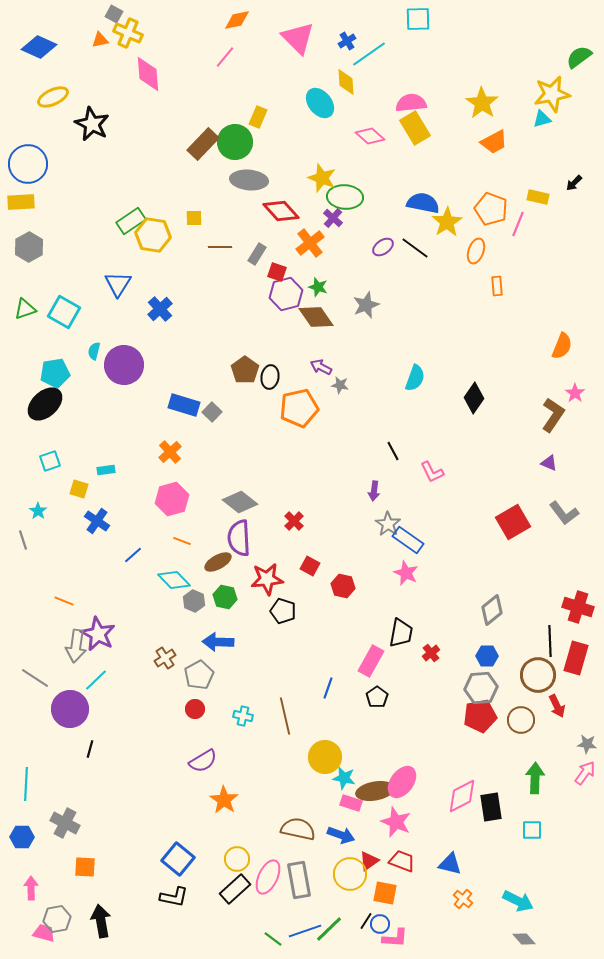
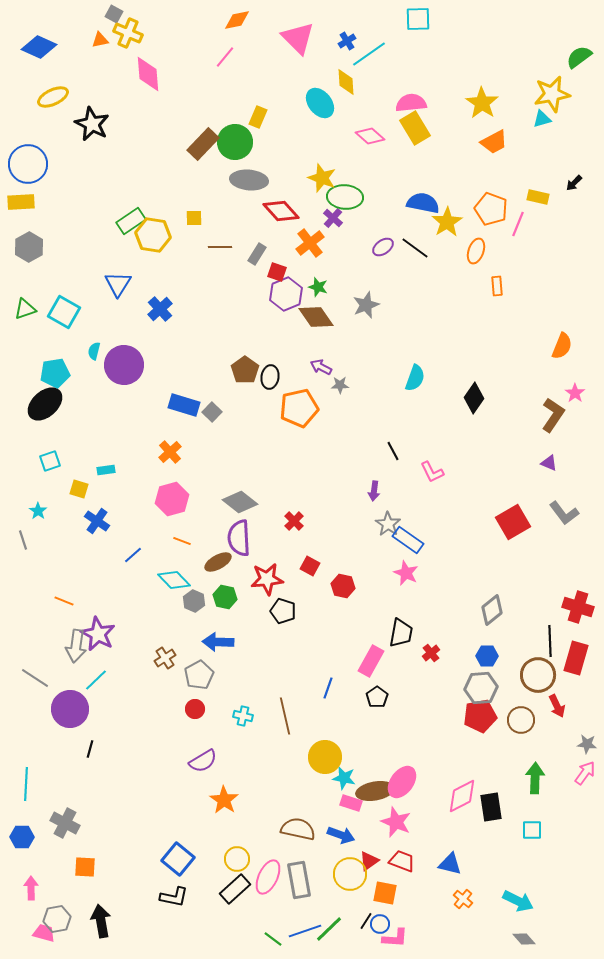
purple hexagon at (286, 294): rotated 8 degrees counterclockwise
gray star at (340, 385): rotated 12 degrees counterclockwise
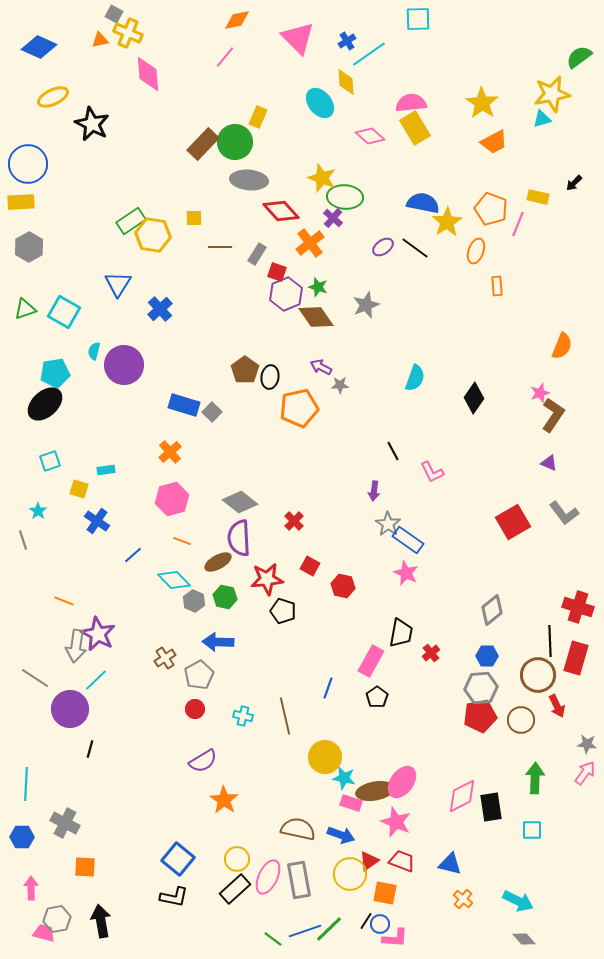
pink star at (575, 393): moved 35 px left; rotated 18 degrees clockwise
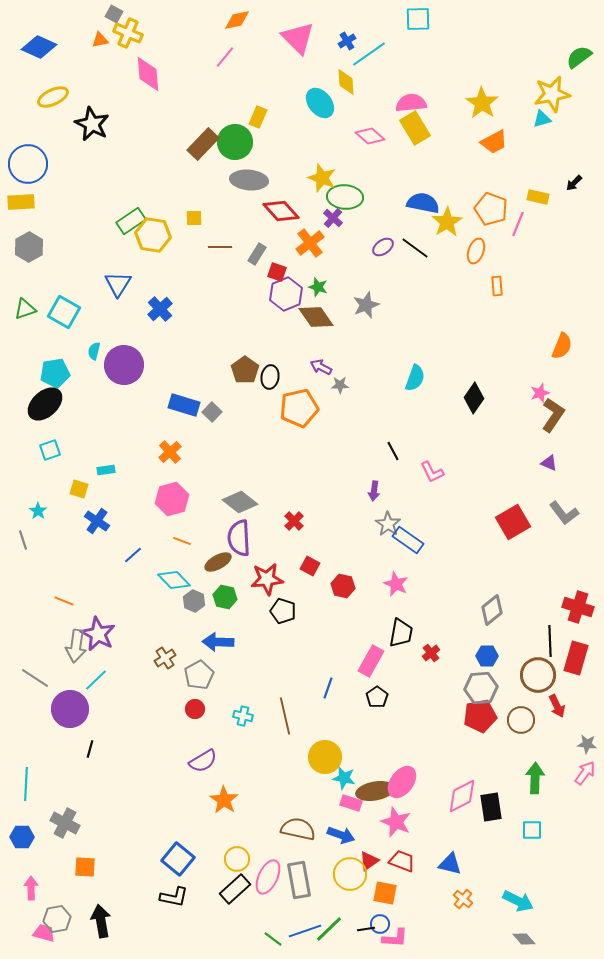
cyan square at (50, 461): moved 11 px up
pink star at (406, 573): moved 10 px left, 11 px down
black line at (366, 921): moved 8 px down; rotated 48 degrees clockwise
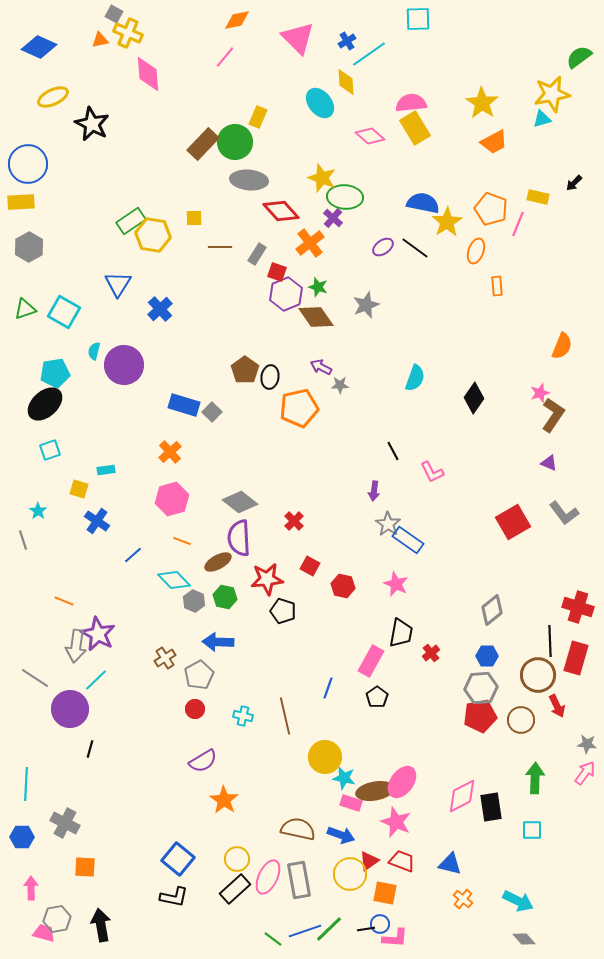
black arrow at (101, 921): moved 4 px down
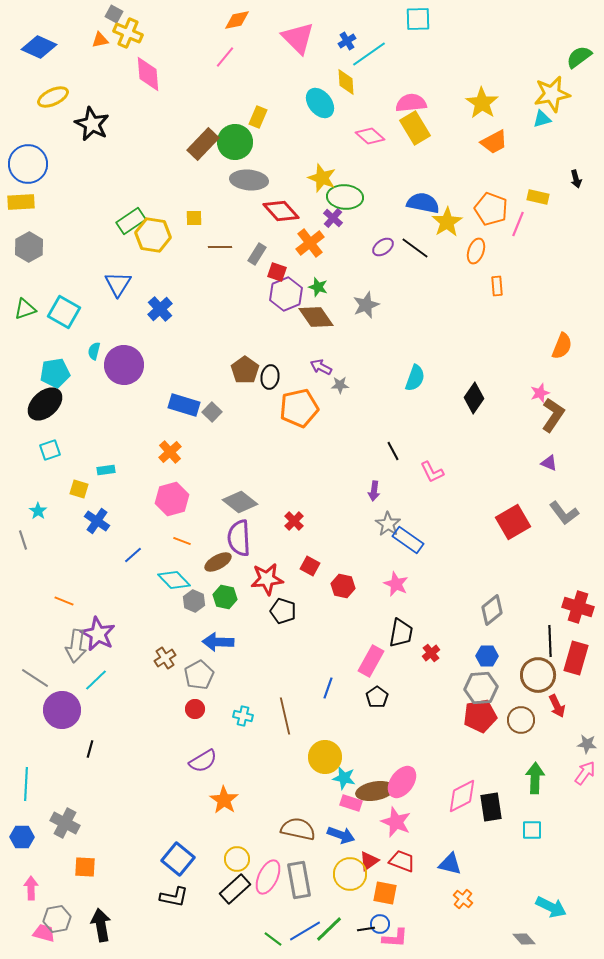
black arrow at (574, 183): moved 2 px right, 4 px up; rotated 60 degrees counterclockwise
purple circle at (70, 709): moved 8 px left, 1 px down
cyan arrow at (518, 901): moved 33 px right, 6 px down
blue line at (305, 931): rotated 12 degrees counterclockwise
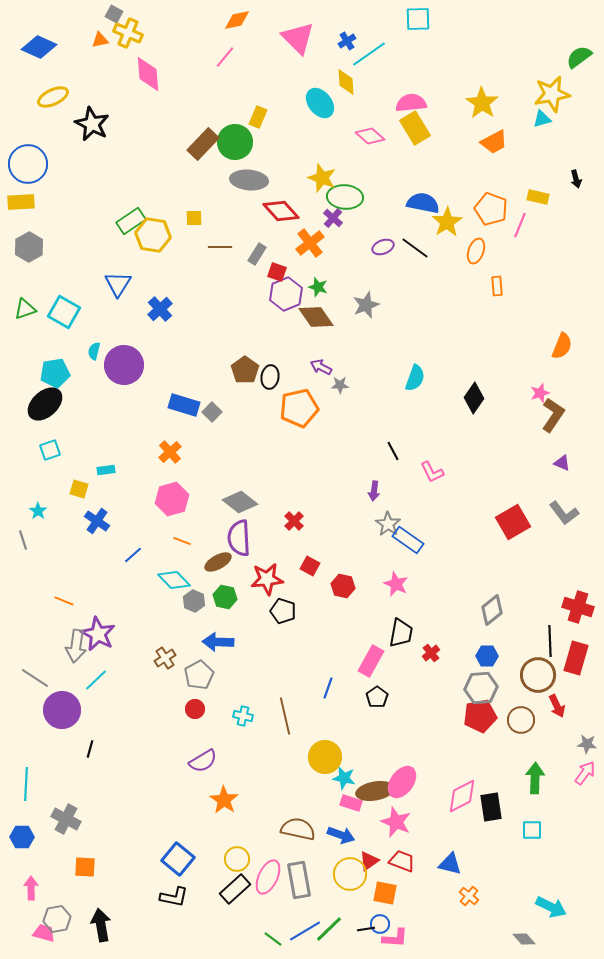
pink line at (518, 224): moved 2 px right, 1 px down
purple ellipse at (383, 247): rotated 15 degrees clockwise
purple triangle at (549, 463): moved 13 px right
gray cross at (65, 823): moved 1 px right, 4 px up
orange cross at (463, 899): moved 6 px right, 3 px up
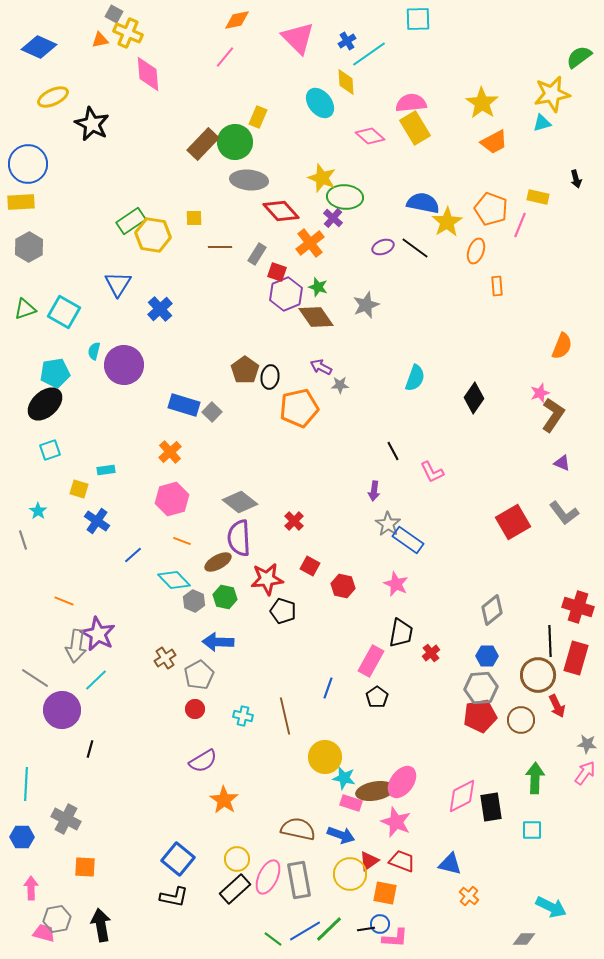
cyan triangle at (542, 119): moved 4 px down
gray diamond at (524, 939): rotated 50 degrees counterclockwise
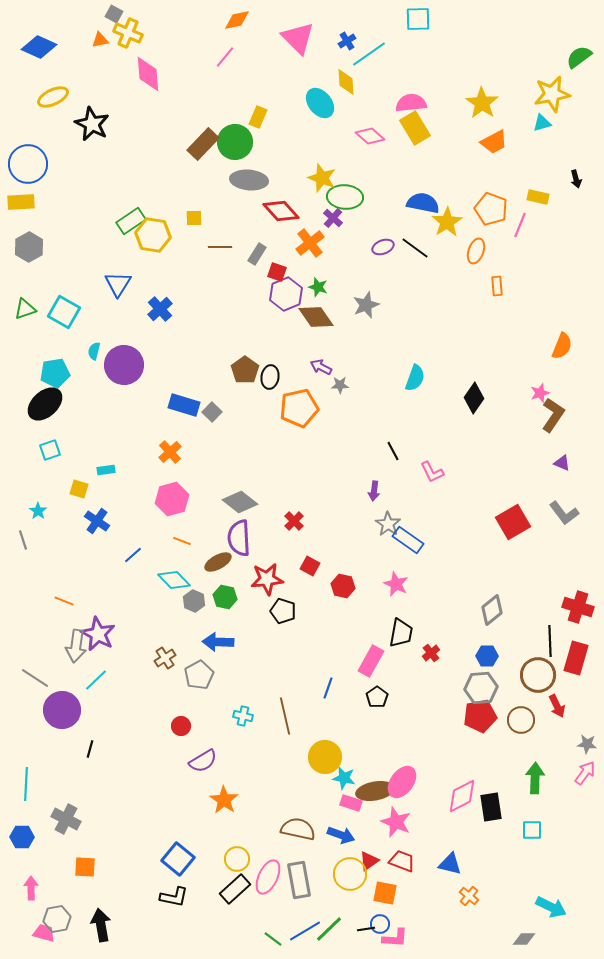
red circle at (195, 709): moved 14 px left, 17 px down
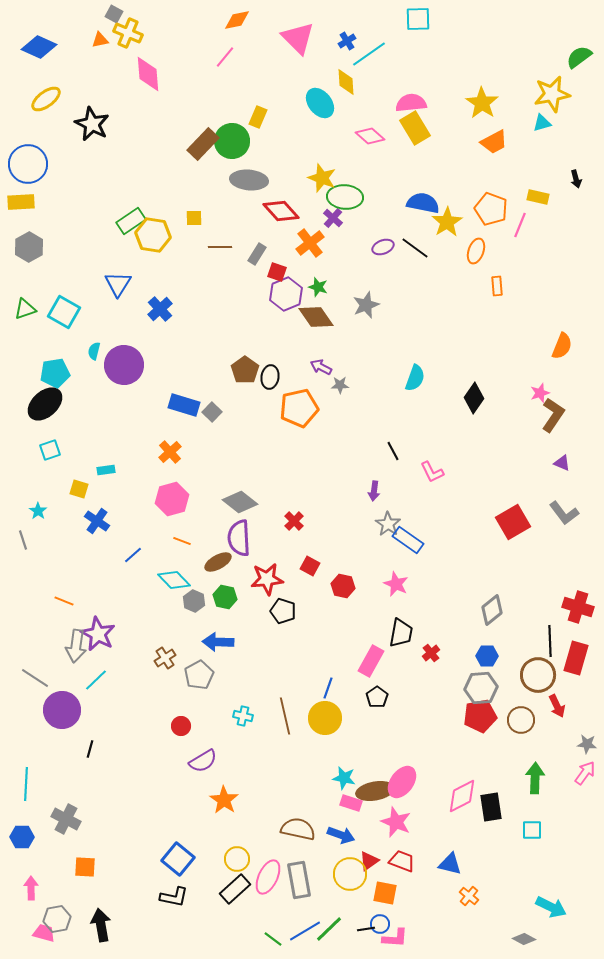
yellow ellipse at (53, 97): moved 7 px left, 2 px down; rotated 12 degrees counterclockwise
green circle at (235, 142): moved 3 px left, 1 px up
yellow circle at (325, 757): moved 39 px up
gray diamond at (524, 939): rotated 30 degrees clockwise
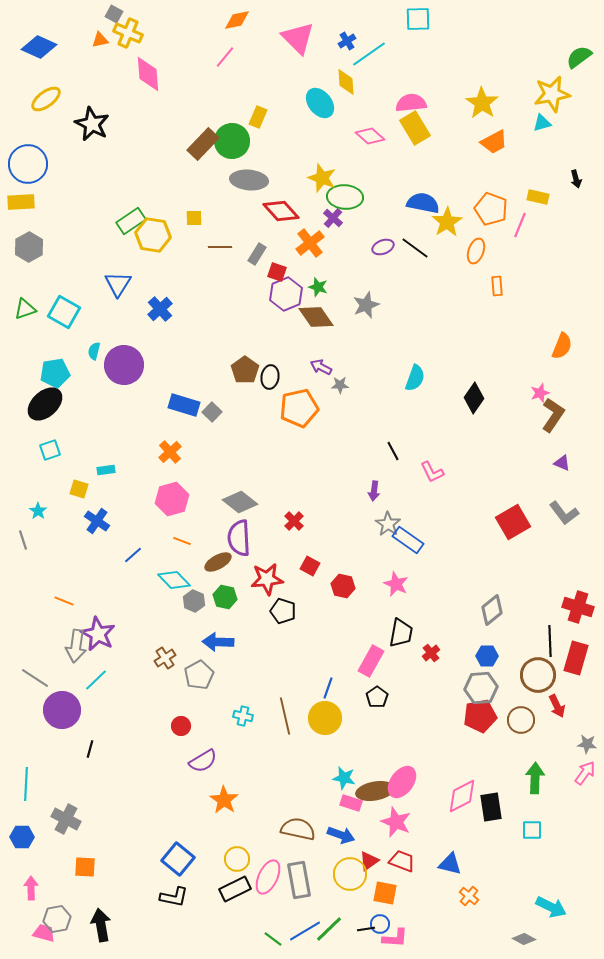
black rectangle at (235, 889): rotated 16 degrees clockwise
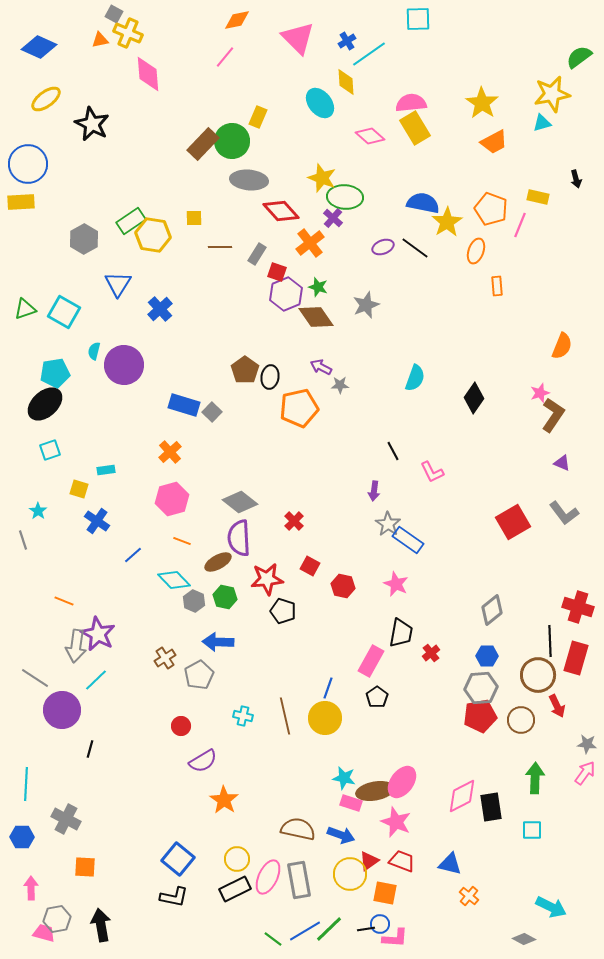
gray hexagon at (29, 247): moved 55 px right, 8 px up
